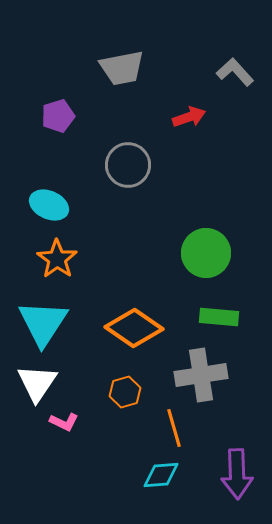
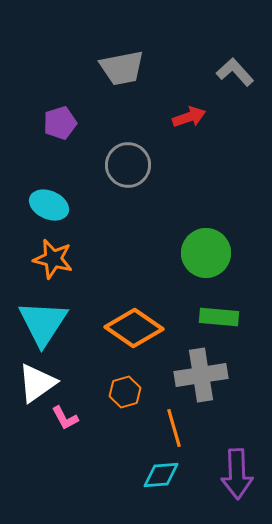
purple pentagon: moved 2 px right, 7 px down
orange star: moved 4 px left; rotated 21 degrees counterclockwise
white triangle: rotated 21 degrees clockwise
pink L-shape: moved 1 px right, 4 px up; rotated 36 degrees clockwise
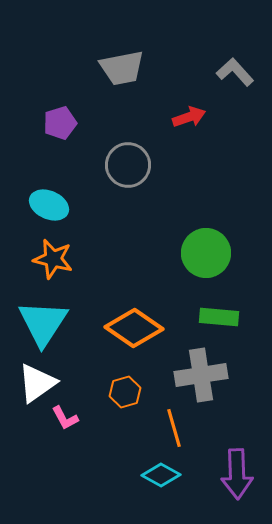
cyan diamond: rotated 33 degrees clockwise
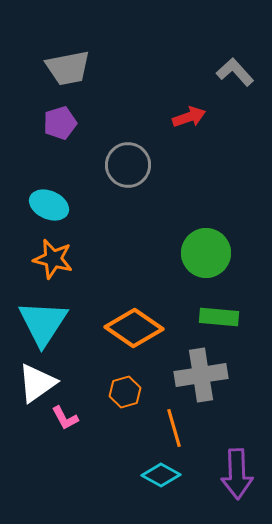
gray trapezoid: moved 54 px left
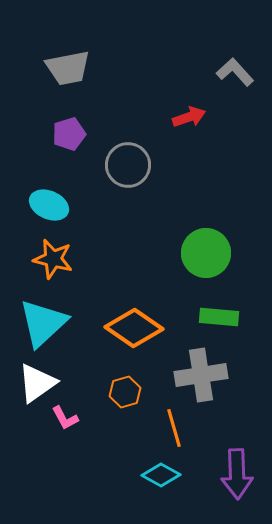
purple pentagon: moved 9 px right, 11 px down
cyan triangle: rotated 14 degrees clockwise
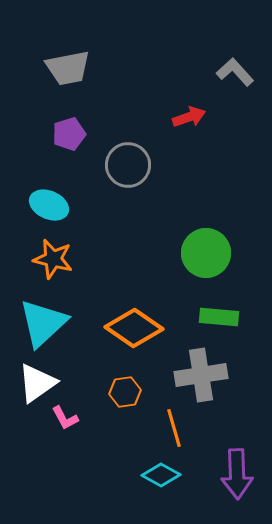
orange hexagon: rotated 8 degrees clockwise
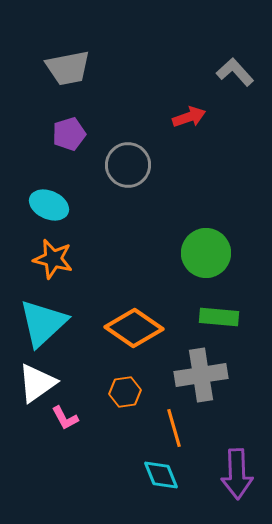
cyan diamond: rotated 39 degrees clockwise
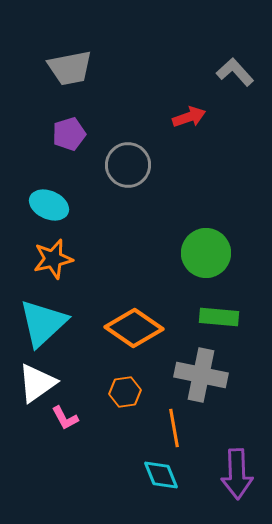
gray trapezoid: moved 2 px right
orange star: rotated 27 degrees counterclockwise
gray cross: rotated 21 degrees clockwise
orange line: rotated 6 degrees clockwise
